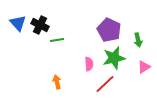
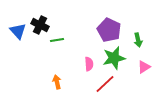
blue triangle: moved 8 px down
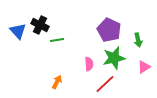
orange arrow: rotated 40 degrees clockwise
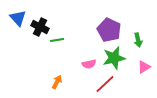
black cross: moved 2 px down
blue triangle: moved 13 px up
pink semicircle: rotated 80 degrees clockwise
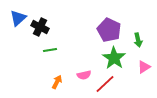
blue triangle: rotated 30 degrees clockwise
green line: moved 7 px left, 10 px down
green star: rotated 25 degrees counterclockwise
pink semicircle: moved 5 px left, 11 px down
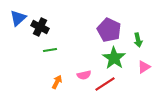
red line: rotated 10 degrees clockwise
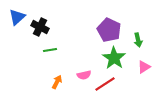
blue triangle: moved 1 px left, 1 px up
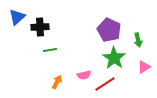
black cross: rotated 30 degrees counterclockwise
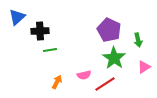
black cross: moved 4 px down
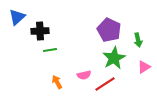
green star: rotated 10 degrees clockwise
orange arrow: rotated 56 degrees counterclockwise
